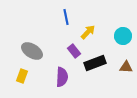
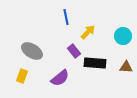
black rectangle: rotated 25 degrees clockwise
purple semicircle: moved 2 px left, 1 px down; rotated 48 degrees clockwise
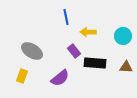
yellow arrow: rotated 133 degrees counterclockwise
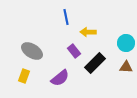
cyan circle: moved 3 px right, 7 px down
black rectangle: rotated 50 degrees counterclockwise
yellow rectangle: moved 2 px right
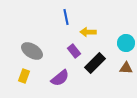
brown triangle: moved 1 px down
